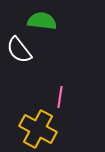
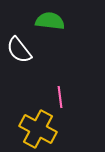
green semicircle: moved 8 px right
pink line: rotated 15 degrees counterclockwise
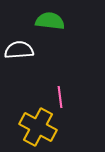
white semicircle: rotated 124 degrees clockwise
yellow cross: moved 2 px up
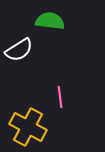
white semicircle: rotated 152 degrees clockwise
yellow cross: moved 10 px left
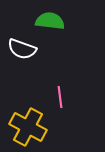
white semicircle: moved 3 px right, 1 px up; rotated 52 degrees clockwise
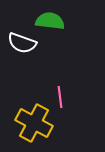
white semicircle: moved 6 px up
yellow cross: moved 6 px right, 4 px up
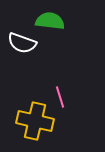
pink line: rotated 10 degrees counterclockwise
yellow cross: moved 1 px right, 2 px up; rotated 15 degrees counterclockwise
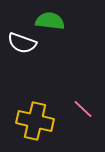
pink line: moved 23 px right, 12 px down; rotated 30 degrees counterclockwise
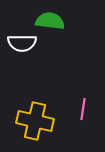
white semicircle: rotated 20 degrees counterclockwise
pink line: rotated 55 degrees clockwise
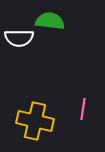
white semicircle: moved 3 px left, 5 px up
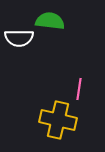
pink line: moved 4 px left, 20 px up
yellow cross: moved 23 px right, 1 px up
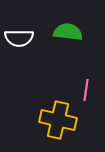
green semicircle: moved 18 px right, 11 px down
pink line: moved 7 px right, 1 px down
